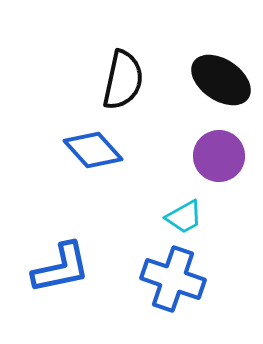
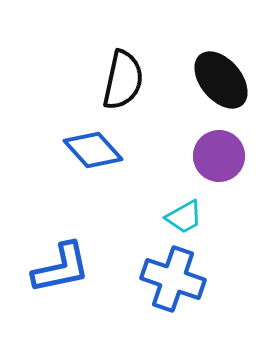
black ellipse: rotated 16 degrees clockwise
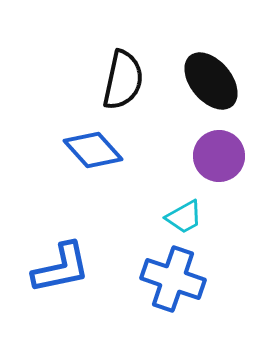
black ellipse: moved 10 px left, 1 px down
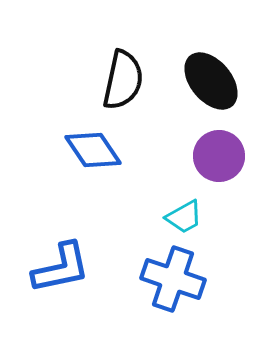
blue diamond: rotated 8 degrees clockwise
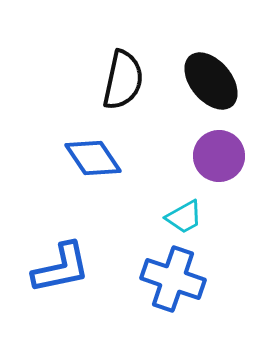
blue diamond: moved 8 px down
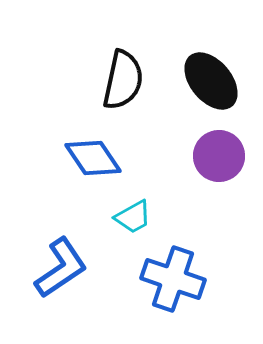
cyan trapezoid: moved 51 px left
blue L-shape: rotated 22 degrees counterclockwise
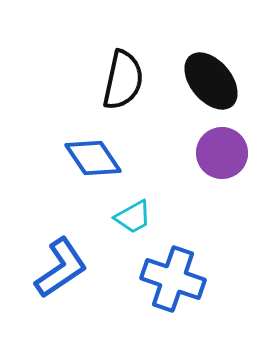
purple circle: moved 3 px right, 3 px up
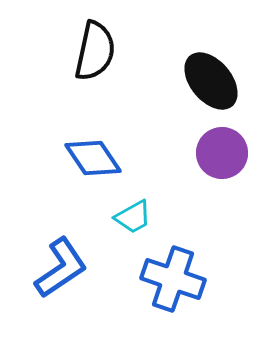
black semicircle: moved 28 px left, 29 px up
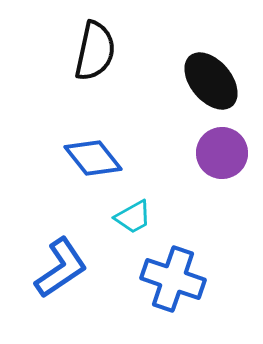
blue diamond: rotated 4 degrees counterclockwise
